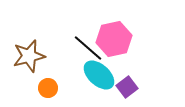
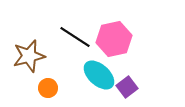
black line: moved 13 px left, 11 px up; rotated 8 degrees counterclockwise
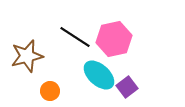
brown star: moved 2 px left
orange circle: moved 2 px right, 3 px down
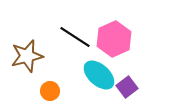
pink hexagon: rotated 12 degrees counterclockwise
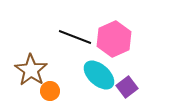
black line: rotated 12 degrees counterclockwise
brown star: moved 4 px right, 14 px down; rotated 24 degrees counterclockwise
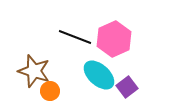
brown star: moved 3 px right, 1 px down; rotated 16 degrees counterclockwise
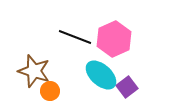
cyan ellipse: moved 2 px right
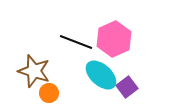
black line: moved 1 px right, 5 px down
orange circle: moved 1 px left, 2 px down
